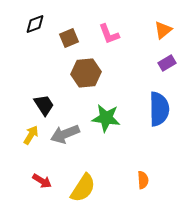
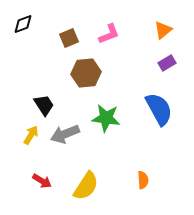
black diamond: moved 12 px left
pink L-shape: rotated 90 degrees counterclockwise
blue semicircle: rotated 28 degrees counterclockwise
yellow semicircle: moved 3 px right, 2 px up
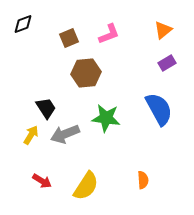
black trapezoid: moved 2 px right, 3 px down
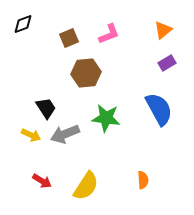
yellow arrow: rotated 84 degrees clockwise
